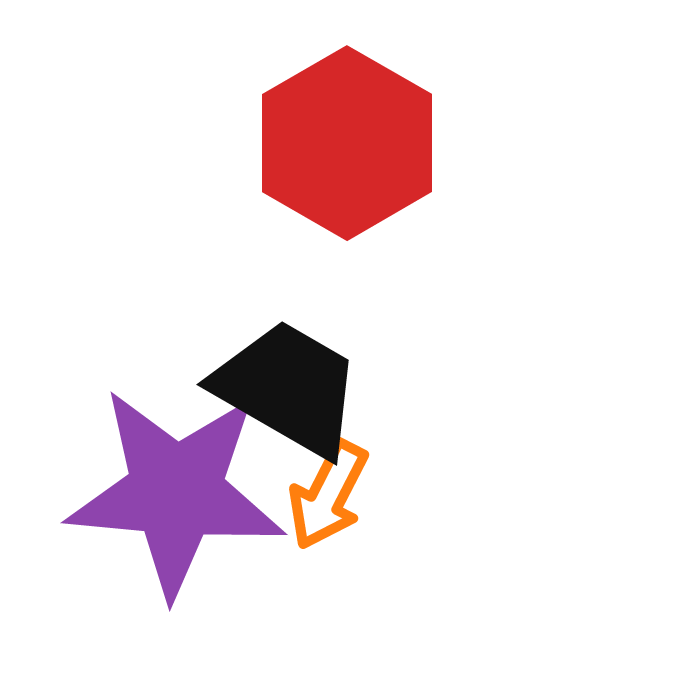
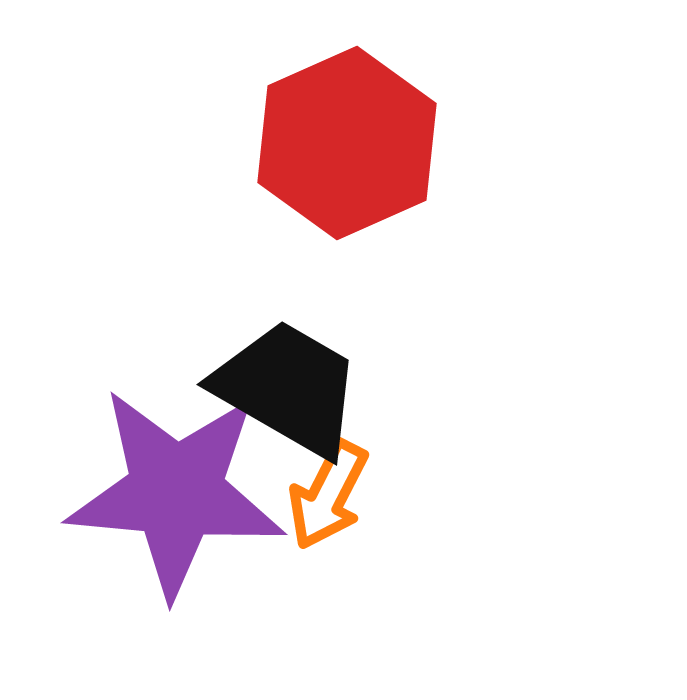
red hexagon: rotated 6 degrees clockwise
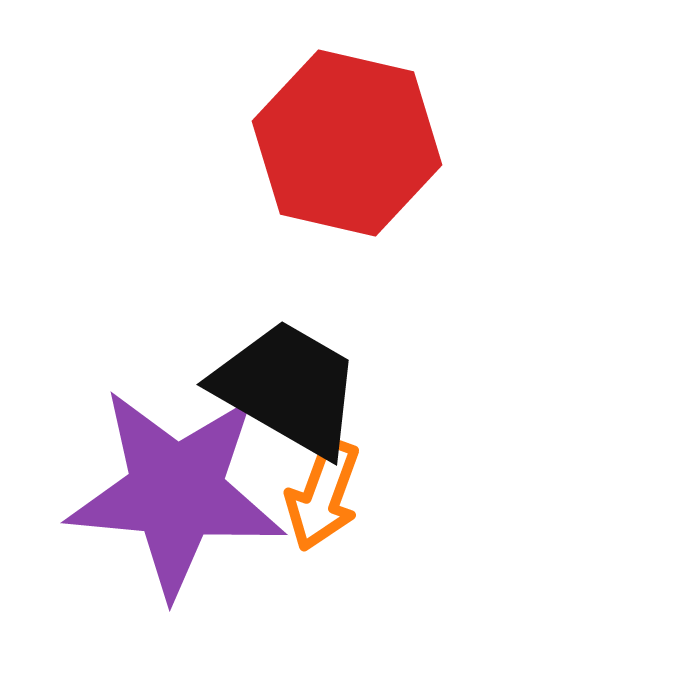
red hexagon: rotated 23 degrees counterclockwise
orange arrow: moved 5 px left; rotated 7 degrees counterclockwise
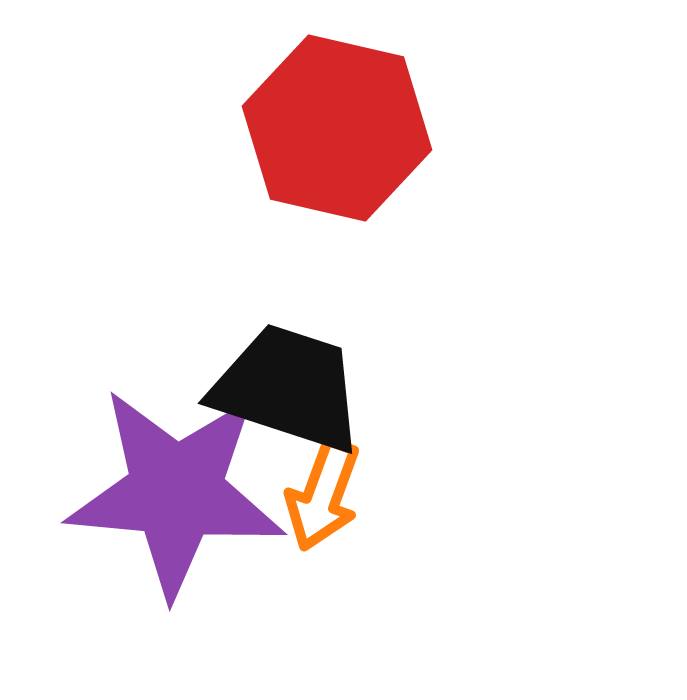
red hexagon: moved 10 px left, 15 px up
black trapezoid: rotated 12 degrees counterclockwise
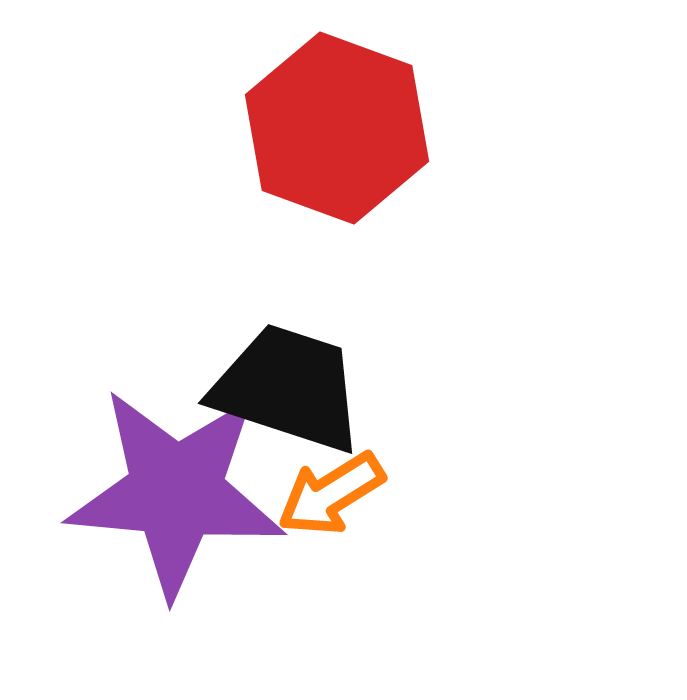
red hexagon: rotated 7 degrees clockwise
orange arrow: moved 8 px right, 1 px up; rotated 38 degrees clockwise
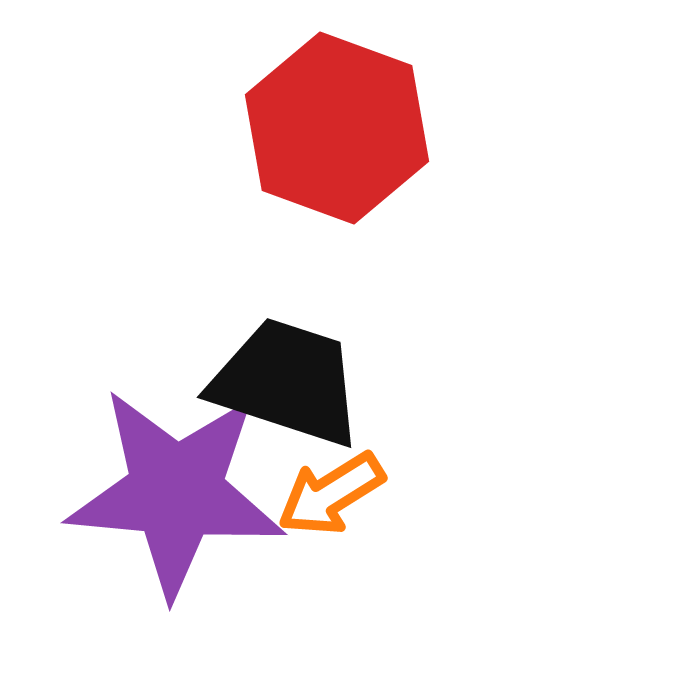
black trapezoid: moved 1 px left, 6 px up
